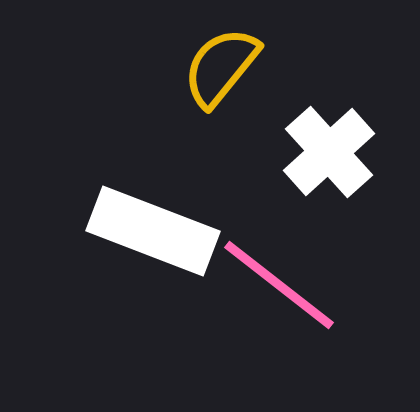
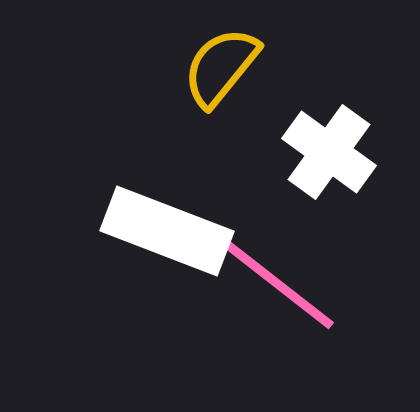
white cross: rotated 12 degrees counterclockwise
white rectangle: moved 14 px right
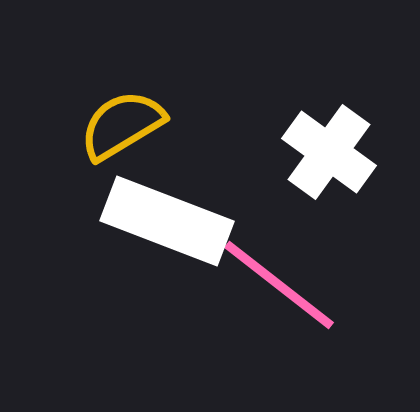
yellow semicircle: moved 99 px left, 58 px down; rotated 20 degrees clockwise
white rectangle: moved 10 px up
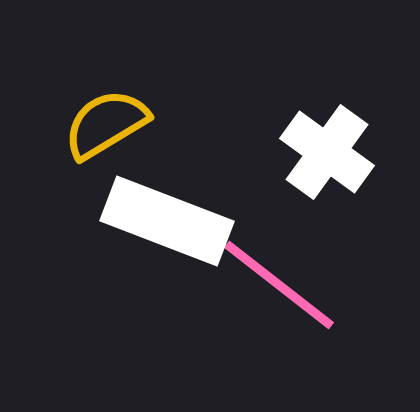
yellow semicircle: moved 16 px left, 1 px up
white cross: moved 2 px left
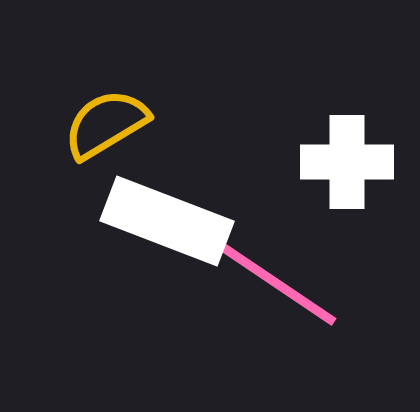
white cross: moved 20 px right, 10 px down; rotated 36 degrees counterclockwise
pink line: rotated 4 degrees counterclockwise
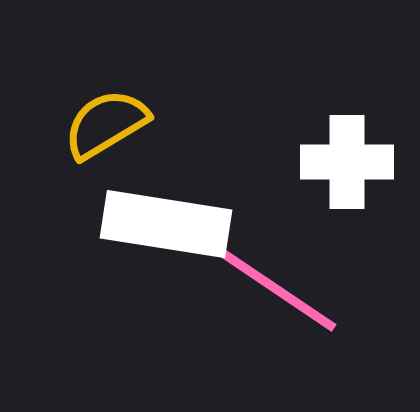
white rectangle: moved 1 px left, 3 px down; rotated 12 degrees counterclockwise
pink line: moved 6 px down
